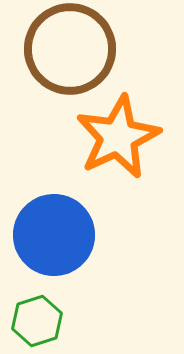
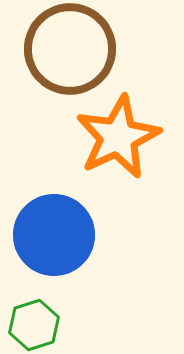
green hexagon: moved 3 px left, 4 px down
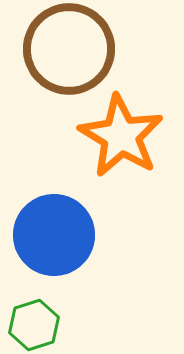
brown circle: moved 1 px left
orange star: moved 3 px right, 1 px up; rotated 16 degrees counterclockwise
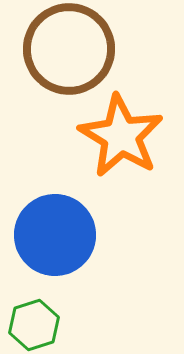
blue circle: moved 1 px right
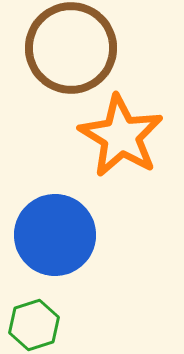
brown circle: moved 2 px right, 1 px up
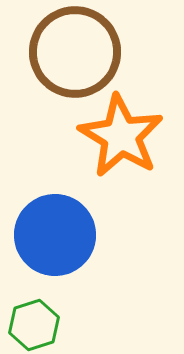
brown circle: moved 4 px right, 4 px down
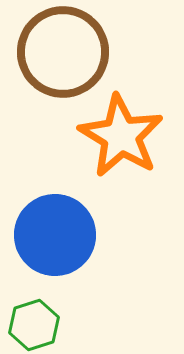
brown circle: moved 12 px left
